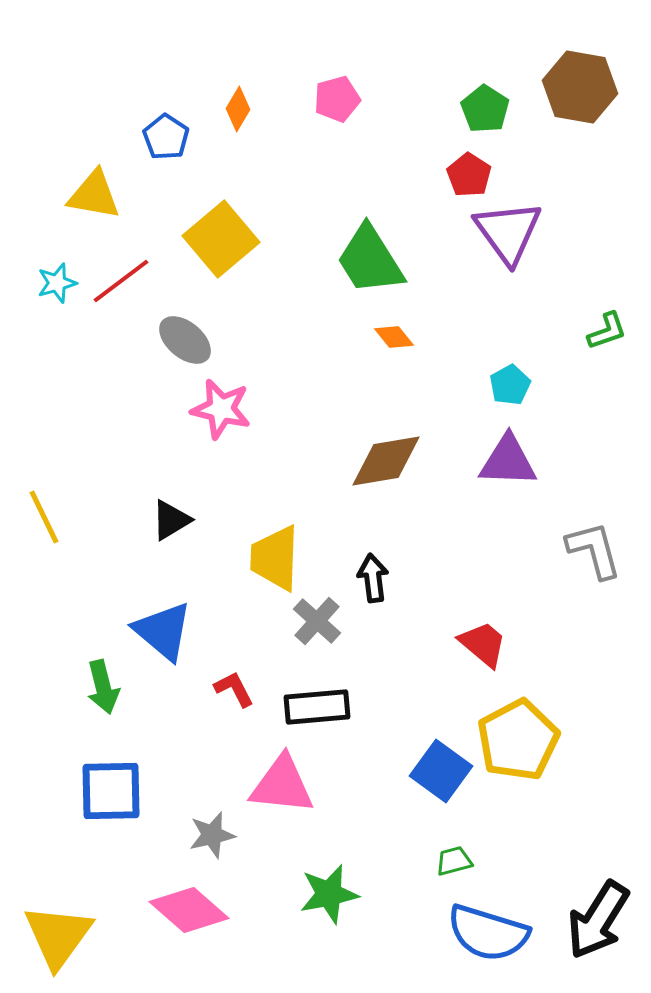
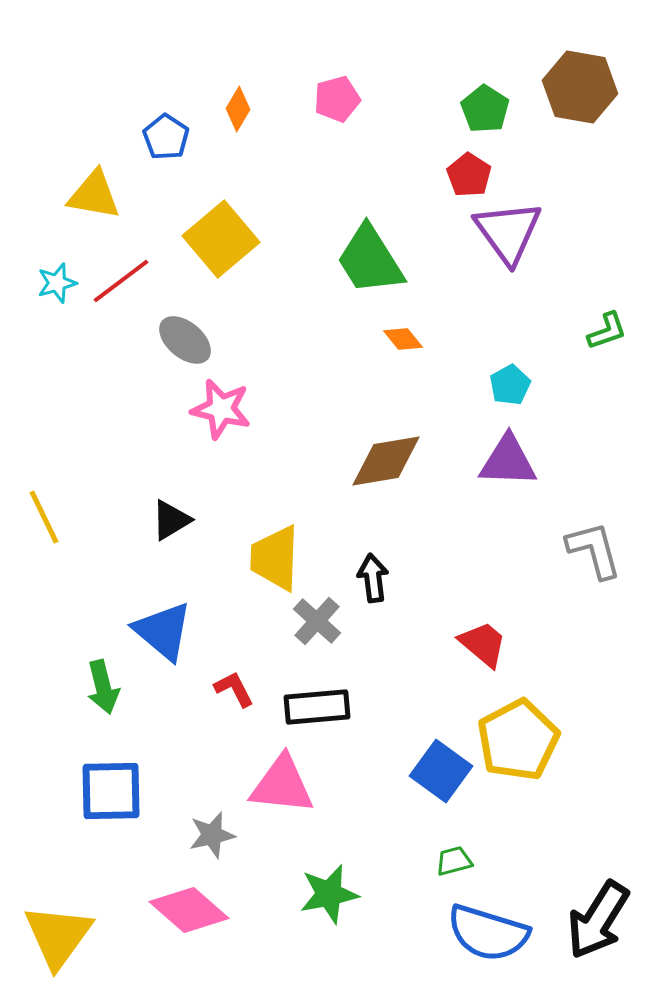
orange diamond at (394, 337): moved 9 px right, 2 px down
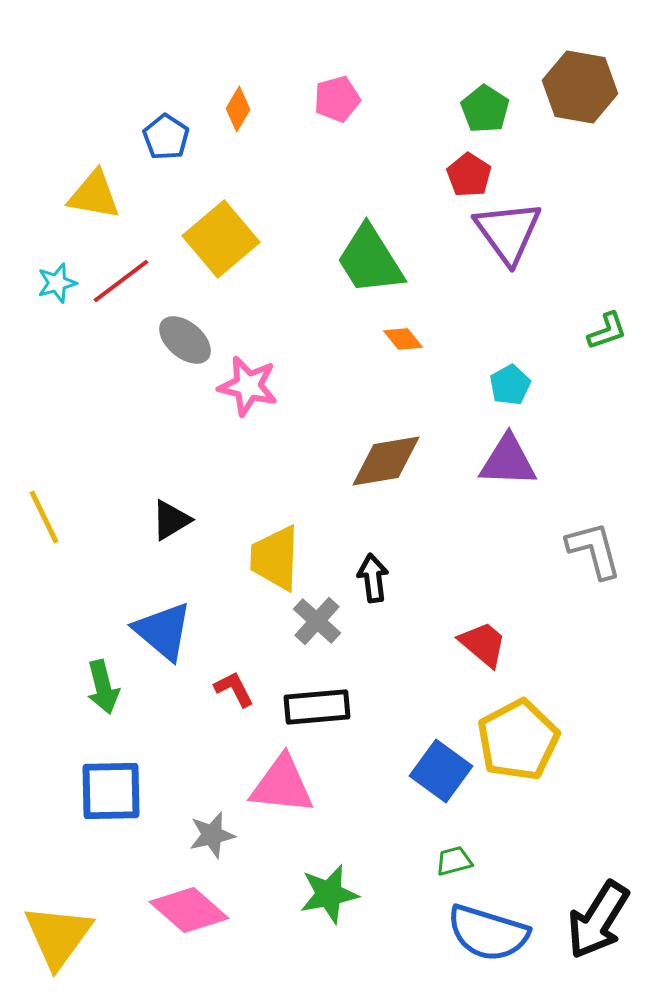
pink star at (221, 409): moved 27 px right, 23 px up
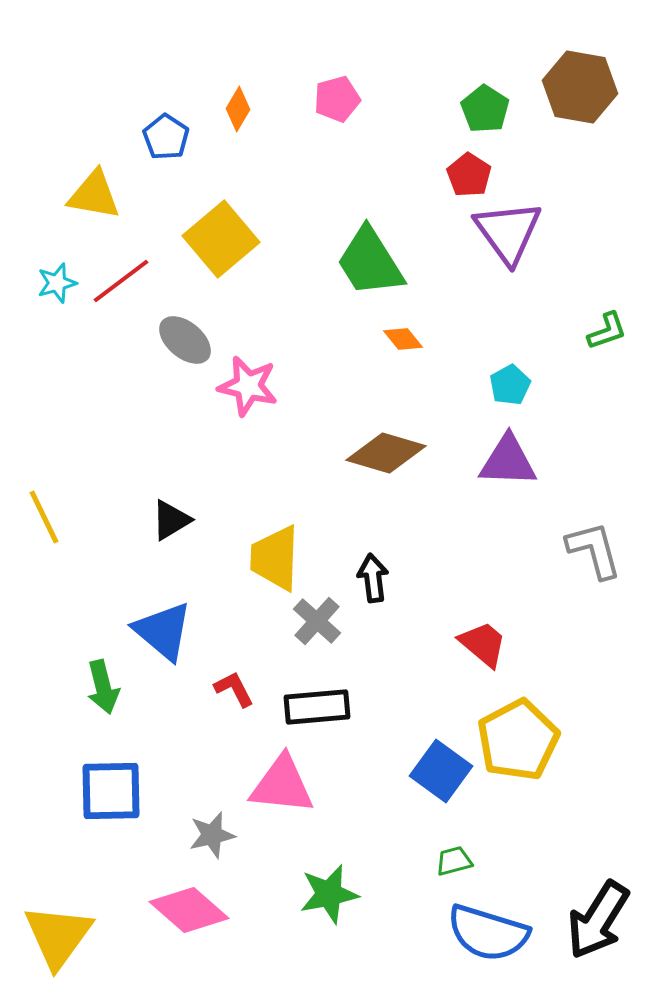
green trapezoid at (370, 260): moved 2 px down
brown diamond at (386, 461): moved 8 px up; rotated 26 degrees clockwise
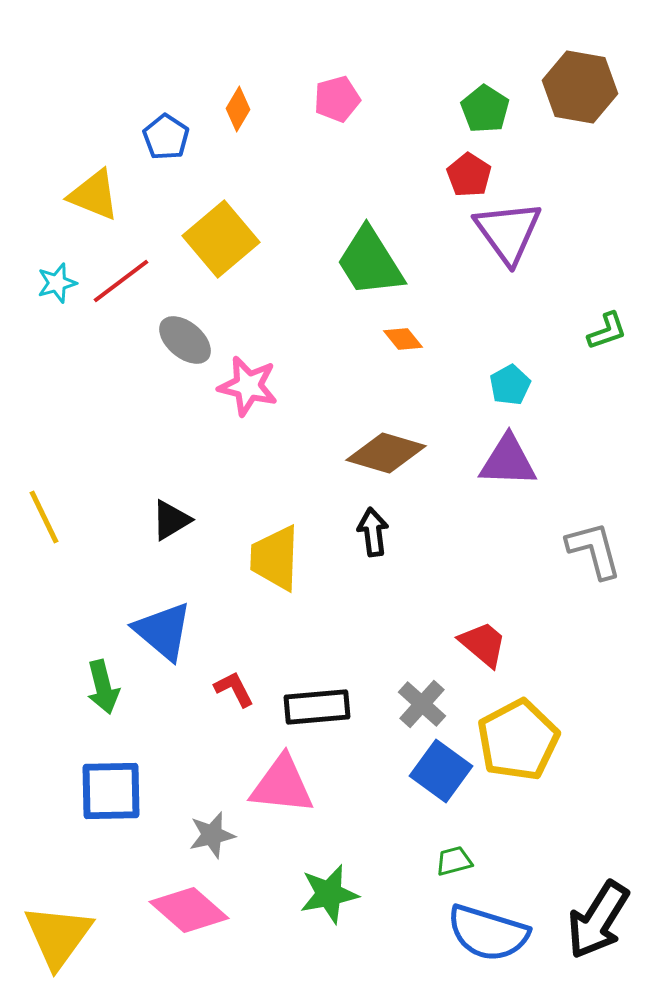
yellow triangle at (94, 195): rotated 12 degrees clockwise
black arrow at (373, 578): moved 46 px up
gray cross at (317, 621): moved 105 px right, 83 px down
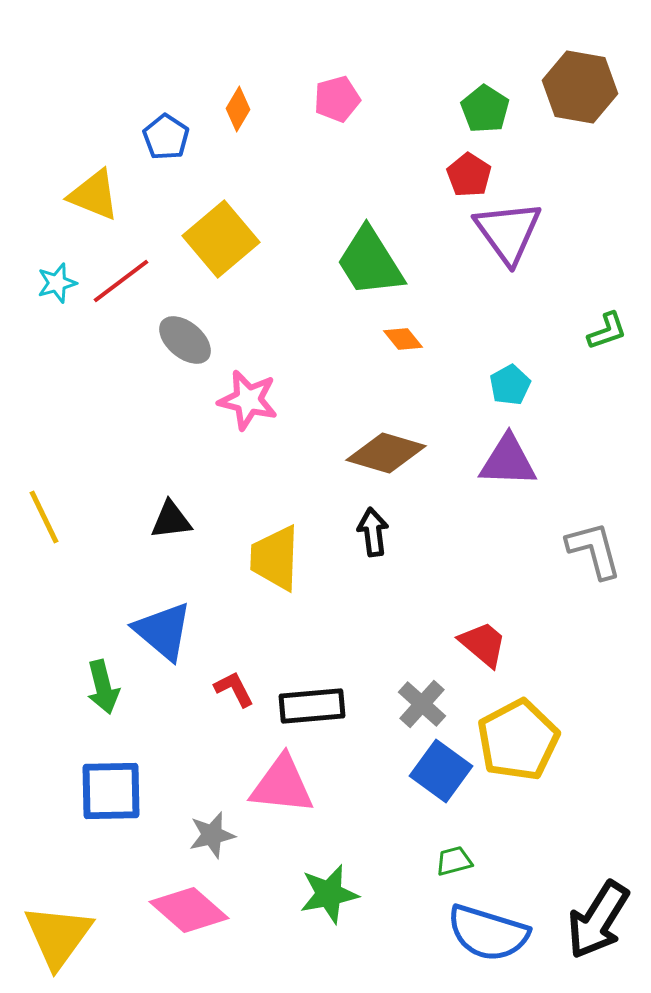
pink star at (248, 386): moved 14 px down
black triangle at (171, 520): rotated 24 degrees clockwise
black rectangle at (317, 707): moved 5 px left, 1 px up
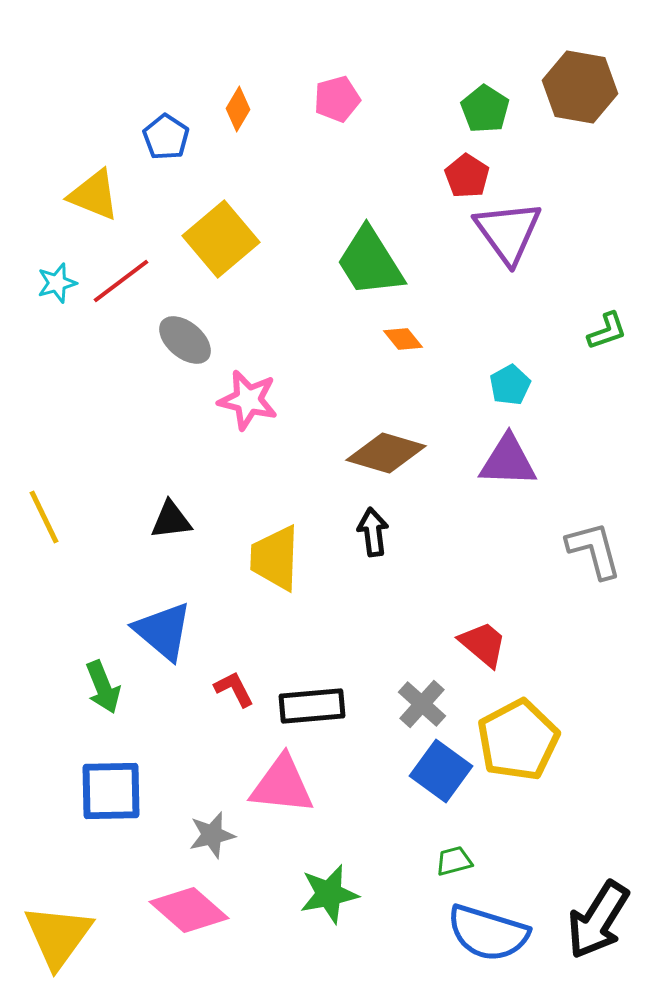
red pentagon at (469, 175): moved 2 px left, 1 px down
green arrow at (103, 687): rotated 8 degrees counterclockwise
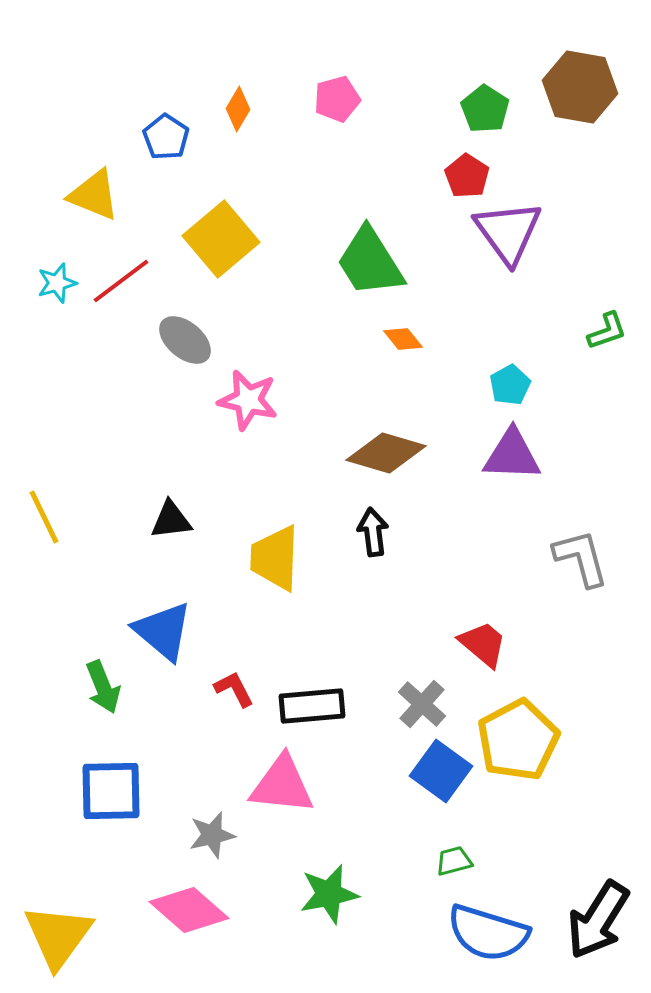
purple triangle at (508, 461): moved 4 px right, 6 px up
gray L-shape at (594, 550): moved 13 px left, 8 px down
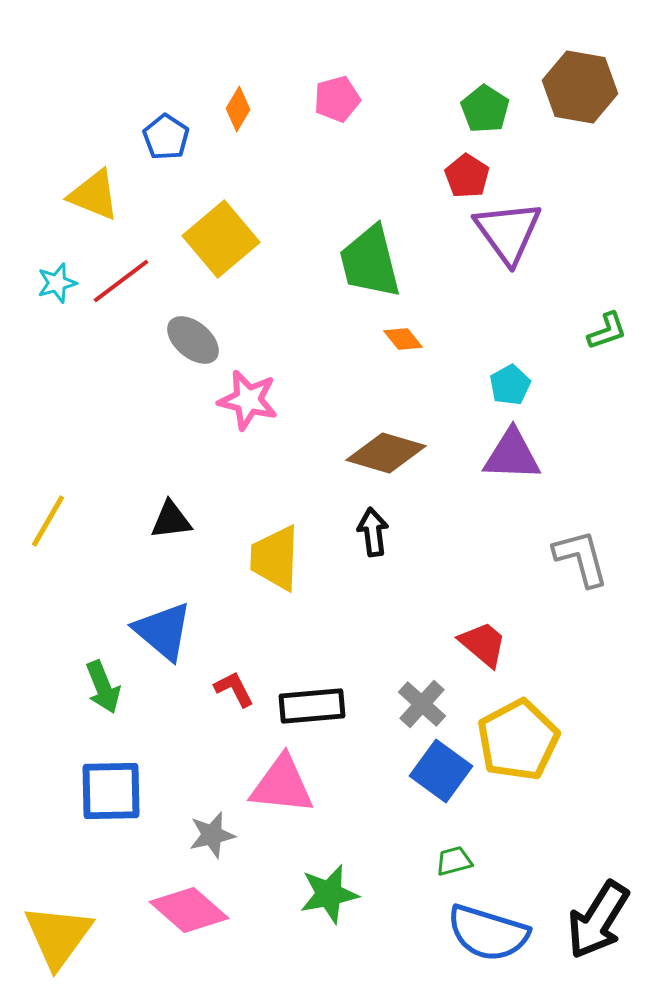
green trapezoid at (370, 262): rotated 18 degrees clockwise
gray ellipse at (185, 340): moved 8 px right
yellow line at (44, 517): moved 4 px right, 4 px down; rotated 56 degrees clockwise
